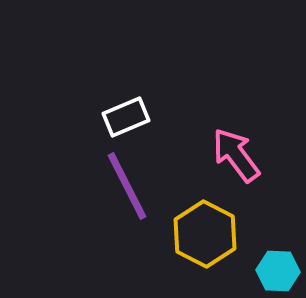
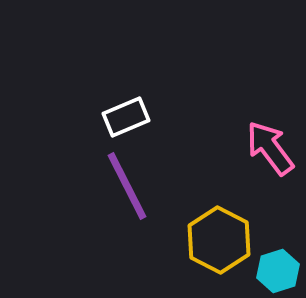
pink arrow: moved 34 px right, 7 px up
yellow hexagon: moved 14 px right, 6 px down
cyan hexagon: rotated 21 degrees counterclockwise
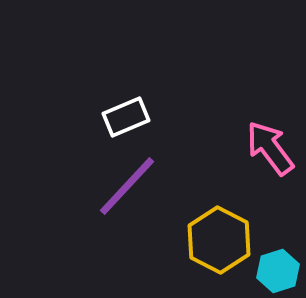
purple line: rotated 70 degrees clockwise
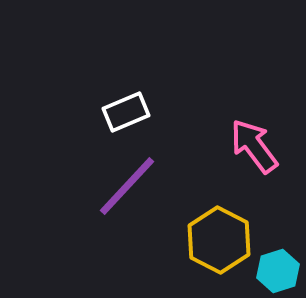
white rectangle: moved 5 px up
pink arrow: moved 16 px left, 2 px up
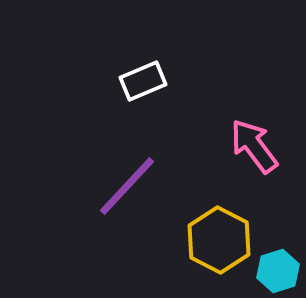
white rectangle: moved 17 px right, 31 px up
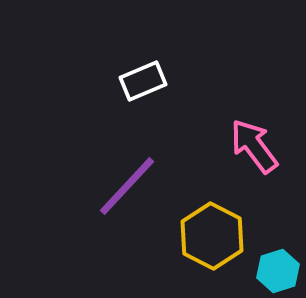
yellow hexagon: moved 7 px left, 4 px up
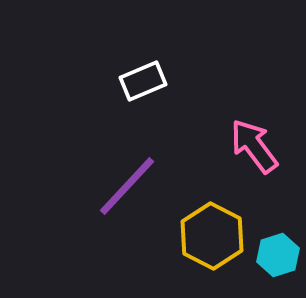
cyan hexagon: moved 16 px up
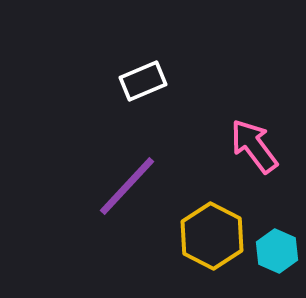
cyan hexagon: moved 1 px left, 4 px up; rotated 18 degrees counterclockwise
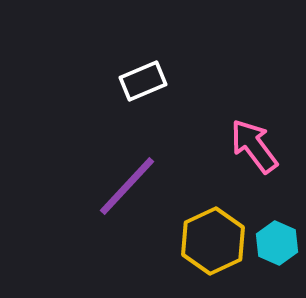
yellow hexagon: moved 1 px right, 5 px down; rotated 8 degrees clockwise
cyan hexagon: moved 8 px up
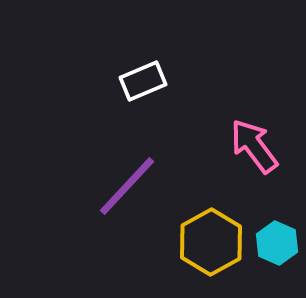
yellow hexagon: moved 2 px left, 1 px down; rotated 4 degrees counterclockwise
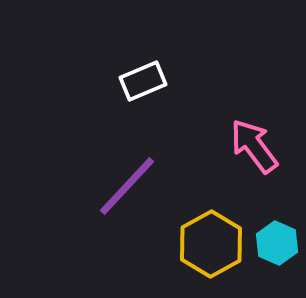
yellow hexagon: moved 2 px down
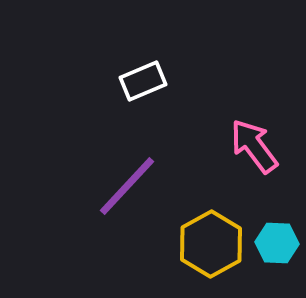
cyan hexagon: rotated 21 degrees counterclockwise
